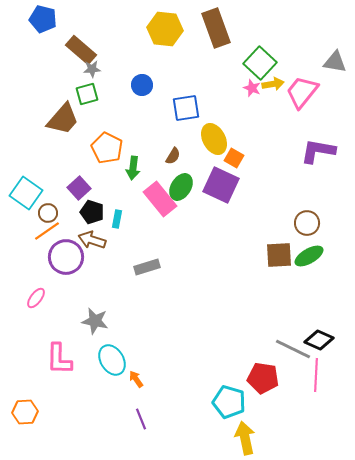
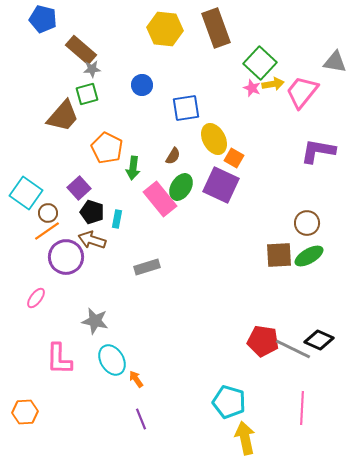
brown trapezoid at (63, 119): moved 3 px up
pink line at (316, 375): moved 14 px left, 33 px down
red pentagon at (263, 378): moved 37 px up
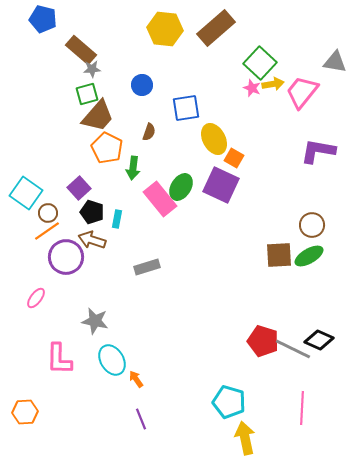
brown rectangle at (216, 28): rotated 69 degrees clockwise
brown trapezoid at (63, 116): moved 35 px right
brown semicircle at (173, 156): moved 24 px left, 24 px up; rotated 12 degrees counterclockwise
brown circle at (307, 223): moved 5 px right, 2 px down
red pentagon at (263, 341): rotated 8 degrees clockwise
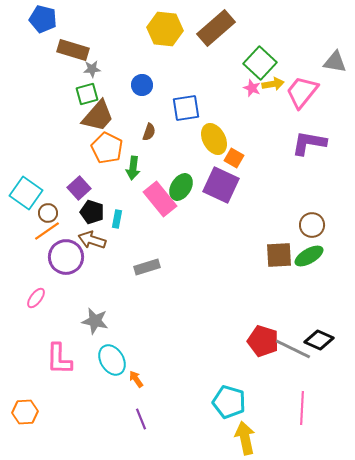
brown rectangle at (81, 50): moved 8 px left; rotated 24 degrees counterclockwise
purple L-shape at (318, 151): moved 9 px left, 8 px up
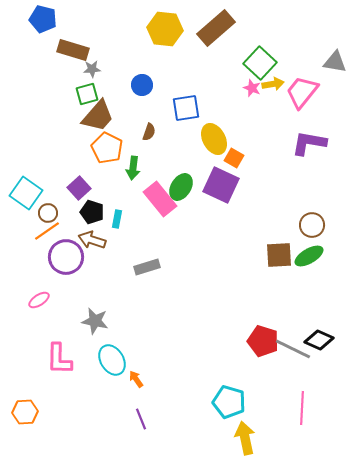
pink ellipse at (36, 298): moved 3 px right, 2 px down; rotated 20 degrees clockwise
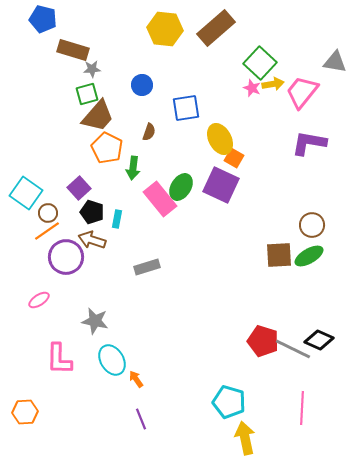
yellow ellipse at (214, 139): moved 6 px right
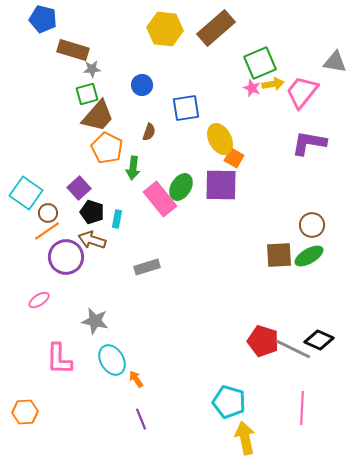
green square at (260, 63): rotated 24 degrees clockwise
purple square at (221, 185): rotated 24 degrees counterclockwise
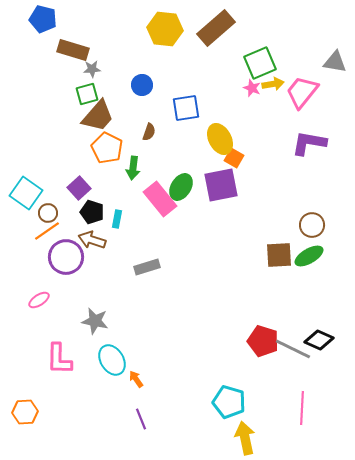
purple square at (221, 185): rotated 12 degrees counterclockwise
